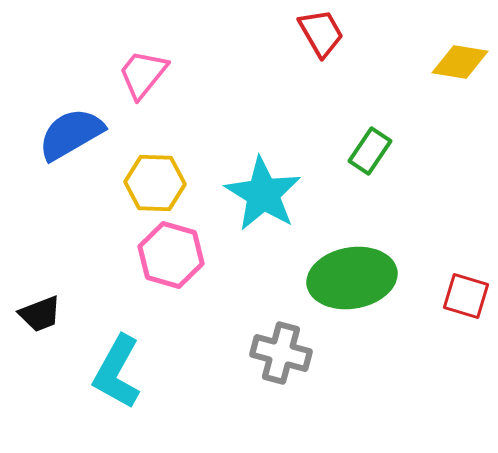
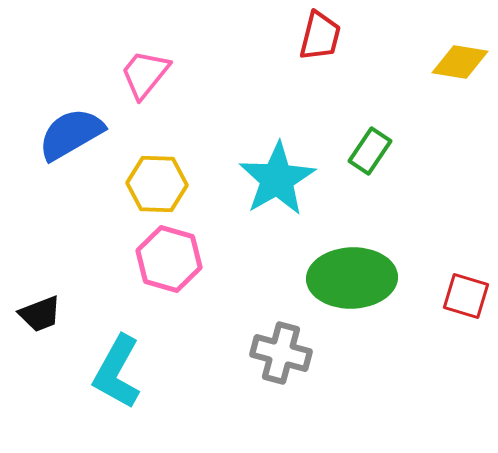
red trapezoid: moved 1 px left, 3 px down; rotated 44 degrees clockwise
pink trapezoid: moved 2 px right
yellow hexagon: moved 2 px right, 1 px down
cyan star: moved 14 px right, 15 px up; rotated 10 degrees clockwise
pink hexagon: moved 2 px left, 4 px down
green ellipse: rotated 8 degrees clockwise
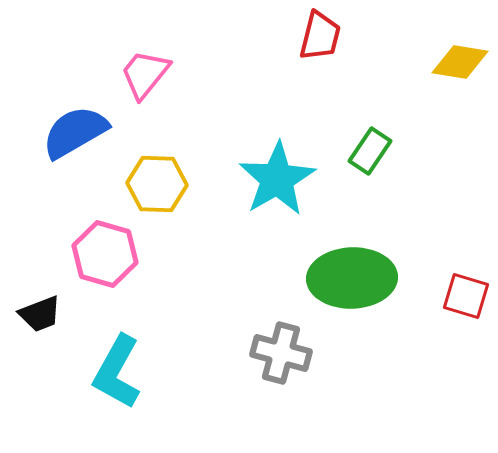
blue semicircle: moved 4 px right, 2 px up
pink hexagon: moved 64 px left, 5 px up
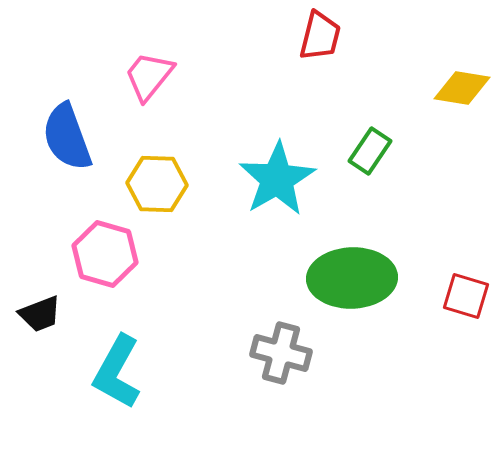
yellow diamond: moved 2 px right, 26 px down
pink trapezoid: moved 4 px right, 2 px down
blue semicircle: moved 8 px left, 5 px down; rotated 80 degrees counterclockwise
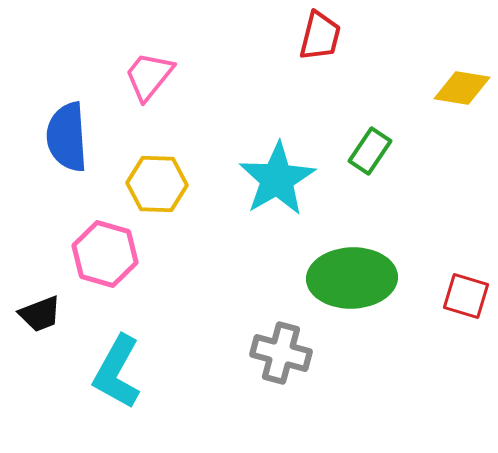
blue semicircle: rotated 16 degrees clockwise
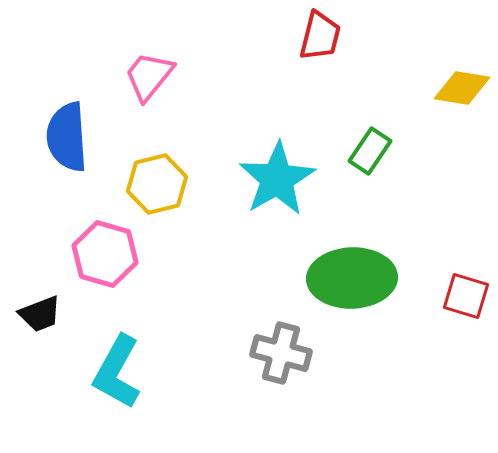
yellow hexagon: rotated 16 degrees counterclockwise
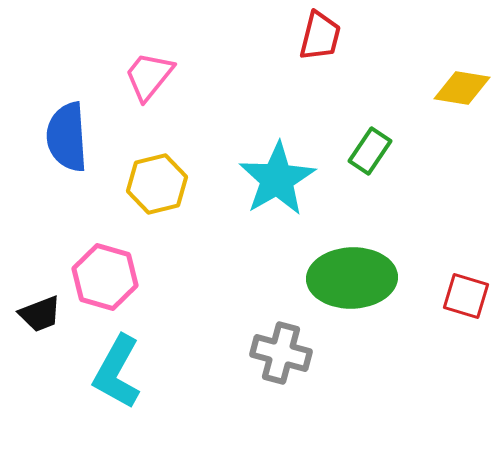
pink hexagon: moved 23 px down
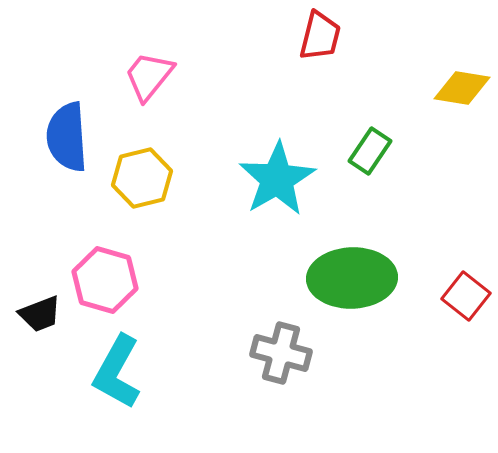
yellow hexagon: moved 15 px left, 6 px up
pink hexagon: moved 3 px down
red square: rotated 21 degrees clockwise
